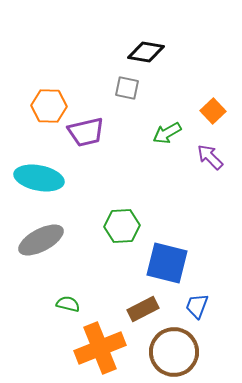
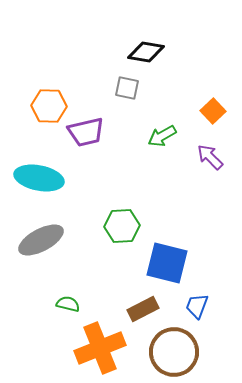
green arrow: moved 5 px left, 3 px down
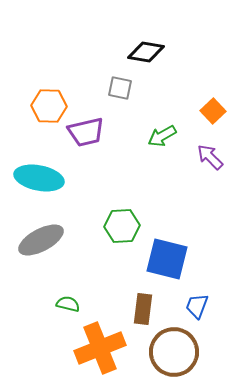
gray square: moved 7 px left
blue square: moved 4 px up
brown rectangle: rotated 56 degrees counterclockwise
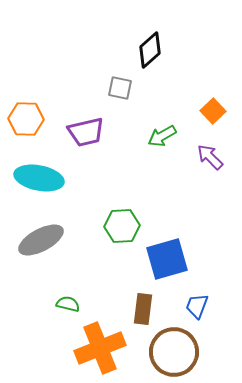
black diamond: moved 4 px right, 2 px up; rotated 51 degrees counterclockwise
orange hexagon: moved 23 px left, 13 px down
blue square: rotated 30 degrees counterclockwise
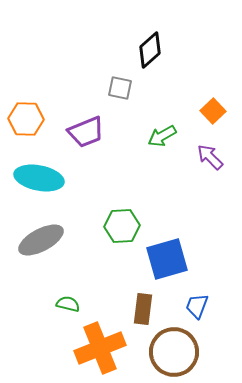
purple trapezoid: rotated 9 degrees counterclockwise
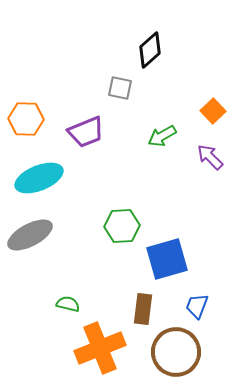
cyan ellipse: rotated 33 degrees counterclockwise
gray ellipse: moved 11 px left, 5 px up
brown circle: moved 2 px right
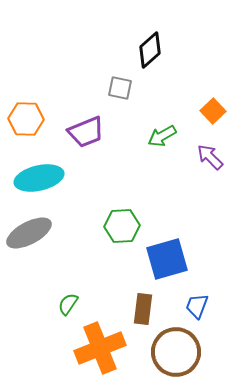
cyan ellipse: rotated 9 degrees clockwise
gray ellipse: moved 1 px left, 2 px up
green semicircle: rotated 70 degrees counterclockwise
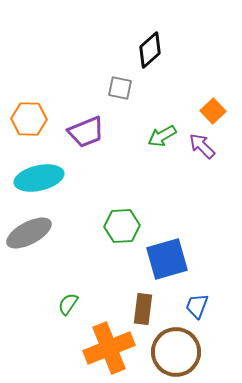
orange hexagon: moved 3 px right
purple arrow: moved 8 px left, 11 px up
orange cross: moved 9 px right
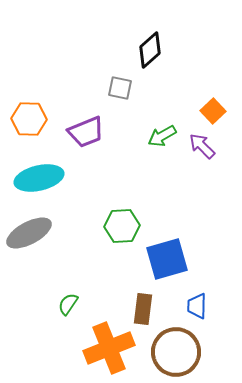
blue trapezoid: rotated 20 degrees counterclockwise
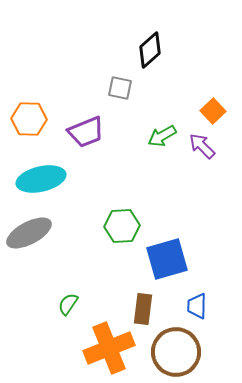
cyan ellipse: moved 2 px right, 1 px down
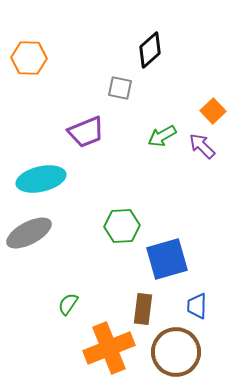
orange hexagon: moved 61 px up
